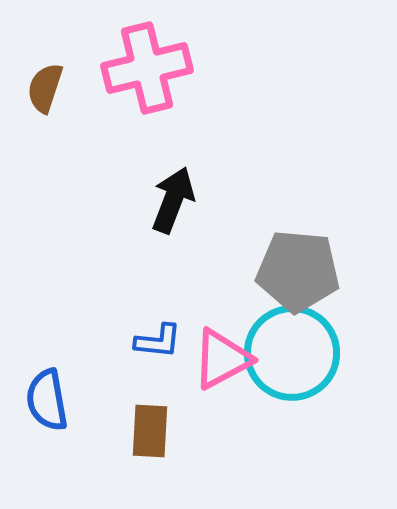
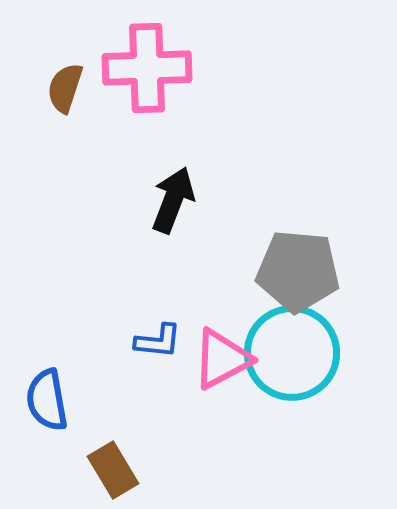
pink cross: rotated 12 degrees clockwise
brown semicircle: moved 20 px right
brown rectangle: moved 37 px left, 39 px down; rotated 34 degrees counterclockwise
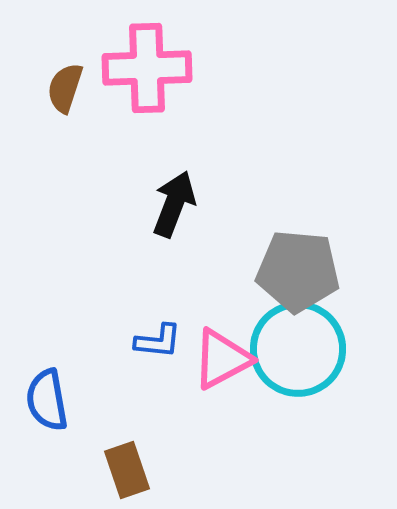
black arrow: moved 1 px right, 4 px down
cyan circle: moved 6 px right, 4 px up
brown rectangle: moved 14 px right; rotated 12 degrees clockwise
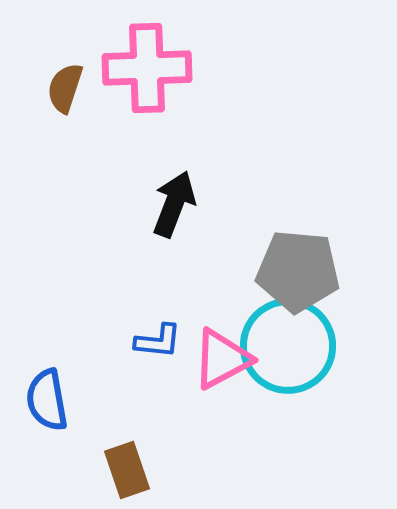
cyan circle: moved 10 px left, 3 px up
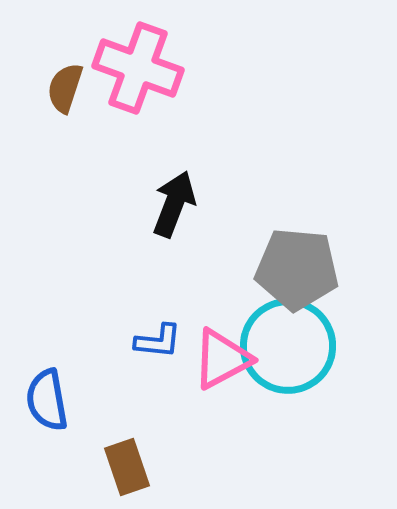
pink cross: moved 9 px left; rotated 22 degrees clockwise
gray pentagon: moved 1 px left, 2 px up
brown rectangle: moved 3 px up
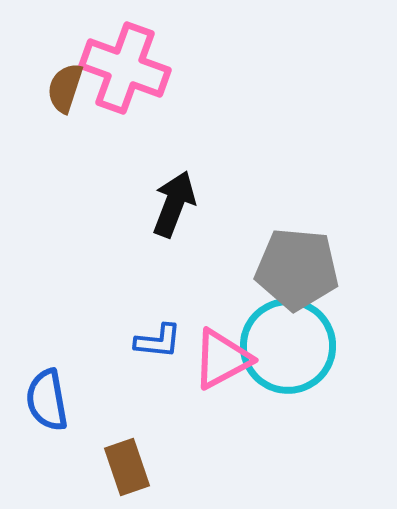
pink cross: moved 13 px left
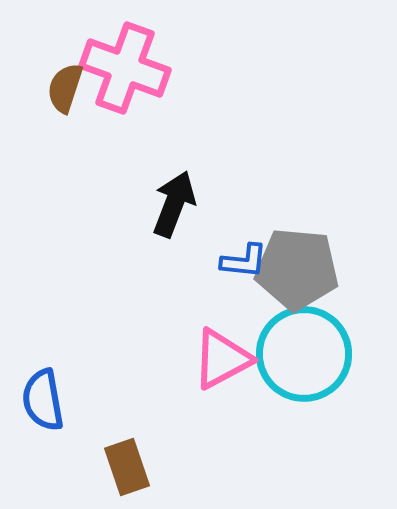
blue L-shape: moved 86 px right, 80 px up
cyan circle: moved 16 px right, 8 px down
blue semicircle: moved 4 px left
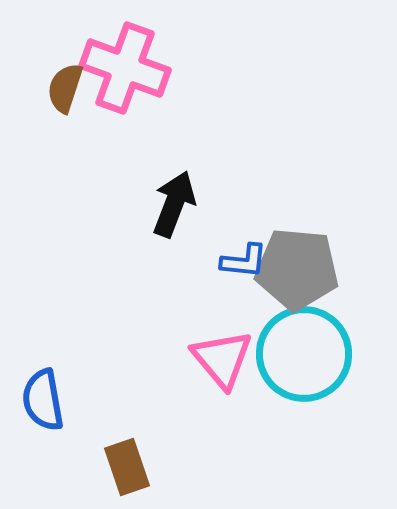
pink triangle: rotated 42 degrees counterclockwise
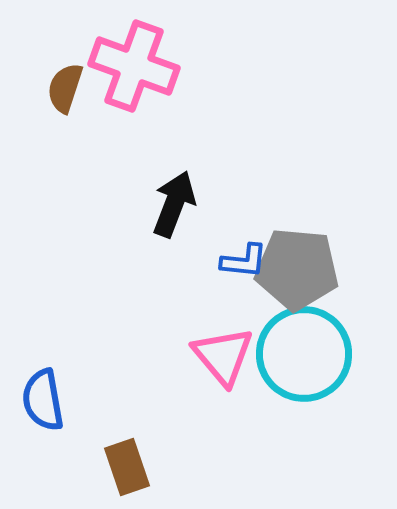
pink cross: moved 9 px right, 2 px up
pink triangle: moved 1 px right, 3 px up
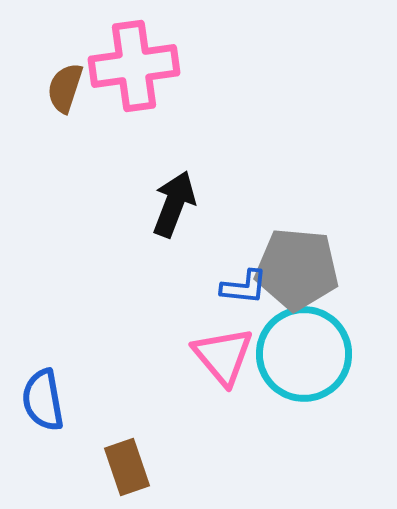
pink cross: rotated 28 degrees counterclockwise
blue L-shape: moved 26 px down
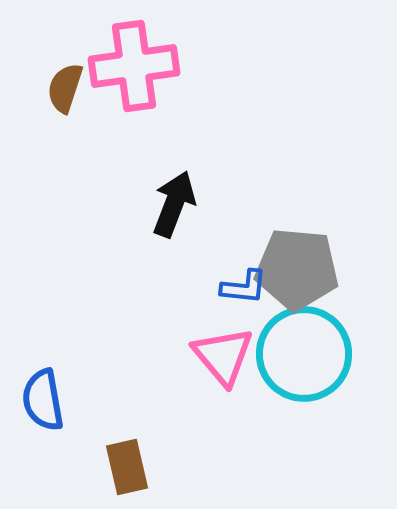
brown rectangle: rotated 6 degrees clockwise
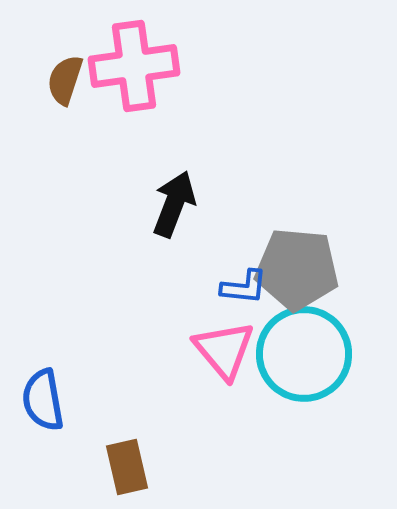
brown semicircle: moved 8 px up
pink triangle: moved 1 px right, 6 px up
